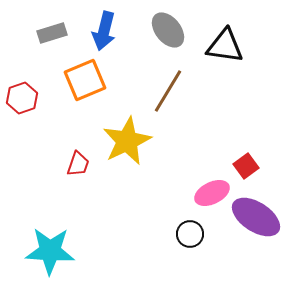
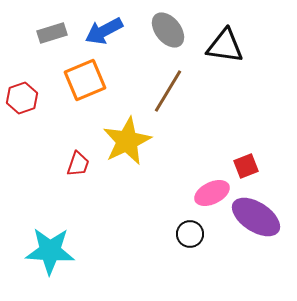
blue arrow: rotated 48 degrees clockwise
red square: rotated 15 degrees clockwise
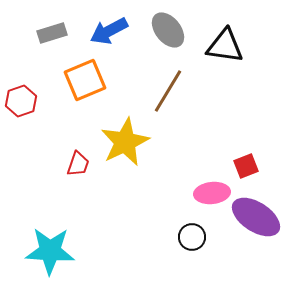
blue arrow: moved 5 px right
red hexagon: moved 1 px left, 3 px down
yellow star: moved 2 px left, 1 px down
pink ellipse: rotated 20 degrees clockwise
black circle: moved 2 px right, 3 px down
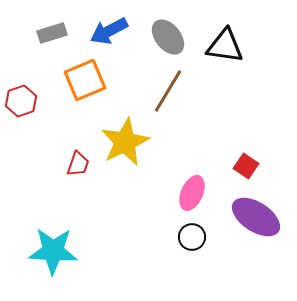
gray ellipse: moved 7 px down
red square: rotated 35 degrees counterclockwise
pink ellipse: moved 20 px left; rotated 60 degrees counterclockwise
cyan star: moved 3 px right
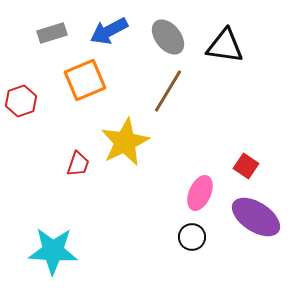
pink ellipse: moved 8 px right
